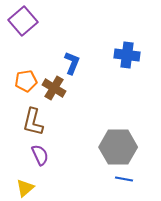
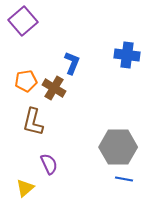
purple semicircle: moved 9 px right, 9 px down
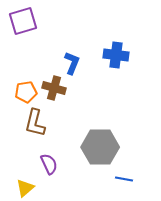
purple square: rotated 24 degrees clockwise
blue cross: moved 11 px left
orange pentagon: moved 11 px down
brown cross: rotated 15 degrees counterclockwise
brown L-shape: moved 2 px right, 1 px down
gray hexagon: moved 18 px left
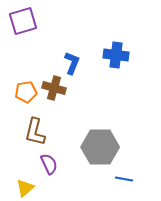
brown L-shape: moved 9 px down
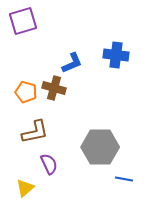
blue L-shape: rotated 45 degrees clockwise
orange pentagon: rotated 25 degrees clockwise
brown L-shape: rotated 116 degrees counterclockwise
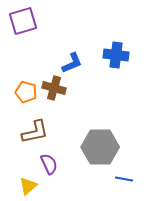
yellow triangle: moved 3 px right, 2 px up
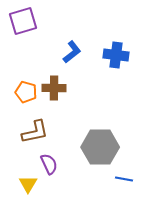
blue L-shape: moved 11 px up; rotated 15 degrees counterclockwise
brown cross: rotated 15 degrees counterclockwise
yellow triangle: moved 2 px up; rotated 18 degrees counterclockwise
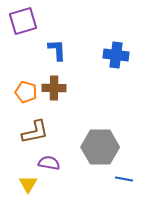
blue L-shape: moved 15 px left, 2 px up; rotated 55 degrees counterclockwise
purple semicircle: moved 1 px up; rotated 55 degrees counterclockwise
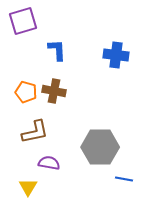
brown cross: moved 3 px down; rotated 10 degrees clockwise
yellow triangle: moved 3 px down
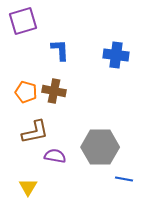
blue L-shape: moved 3 px right
purple semicircle: moved 6 px right, 7 px up
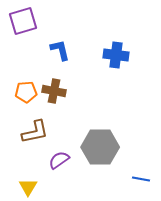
blue L-shape: rotated 10 degrees counterclockwise
orange pentagon: rotated 20 degrees counterclockwise
purple semicircle: moved 4 px right, 4 px down; rotated 45 degrees counterclockwise
blue line: moved 17 px right
